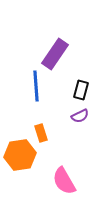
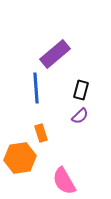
purple rectangle: rotated 16 degrees clockwise
blue line: moved 2 px down
purple semicircle: rotated 18 degrees counterclockwise
orange hexagon: moved 3 px down
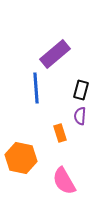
purple semicircle: rotated 138 degrees clockwise
orange rectangle: moved 19 px right
orange hexagon: moved 1 px right; rotated 20 degrees clockwise
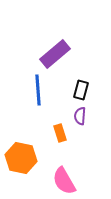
blue line: moved 2 px right, 2 px down
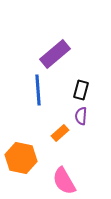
purple semicircle: moved 1 px right
orange rectangle: rotated 66 degrees clockwise
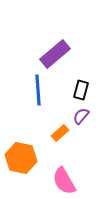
purple semicircle: rotated 36 degrees clockwise
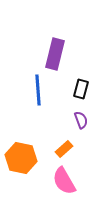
purple rectangle: rotated 36 degrees counterclockwise
black rectangle: moved 1 px up
purple semicircle: moved 4 px down; rotated 120 degrees clockwise
orange rectangle: moved 4 px right, 16 px down
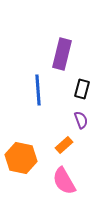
purple rectangle: moved 7 px right
black rectangle: moved 1 px right
orange rectangle: moved 4 px up
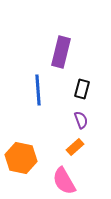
purple rectangle: moved 1 px left, 2 px up
orange rectangle: moved 11 px right, 2 px down
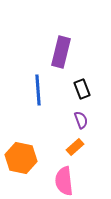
black rectangle: rotated 36 degrees counterclockwise
pink semicircle: rotated 24 degrees clockwise
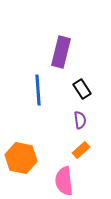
black rectangle: rotated 12 degrees counterclockwise
purple semicircle: moved 1 px left; rotated 12 degrees clockwise
orange rectangle: moved 6 px right, 3 px down
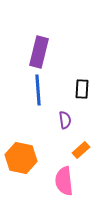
purple rectangle: moved 22 px left
black rectangle: rotated 36 degrees clockwise
purple semicircle: moved 15 px left
